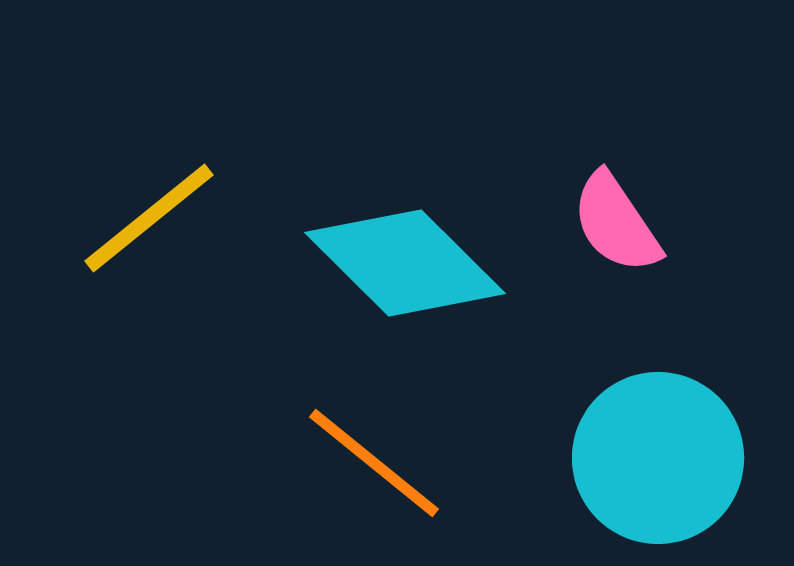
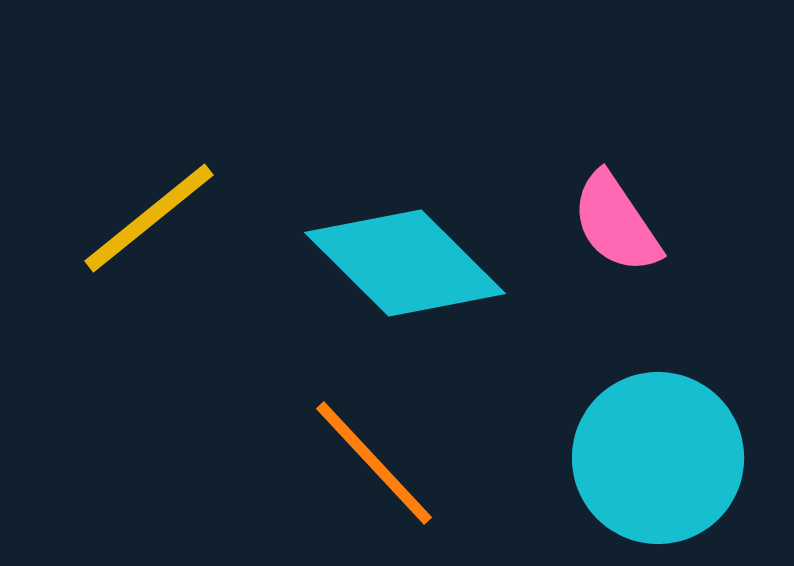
orange line: rotated 8 degrees clockwise
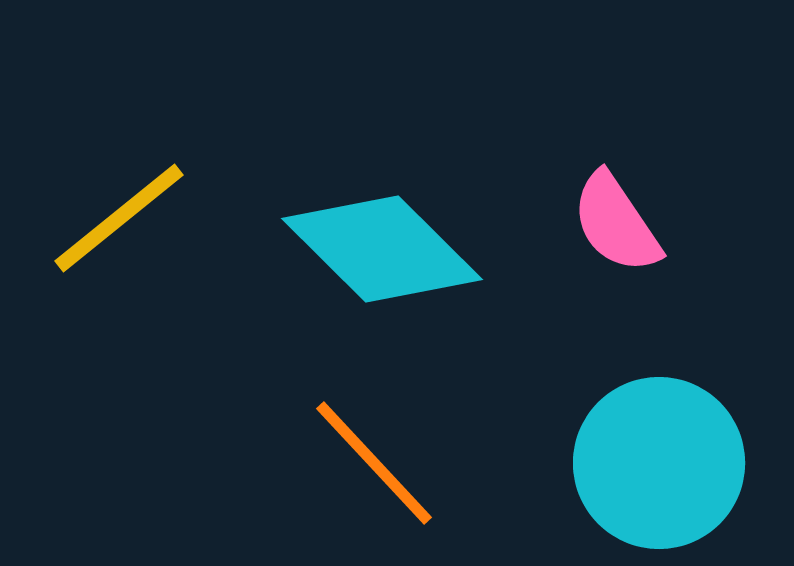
yellow line: moved 30 px left
cyan diamond: moved 23 px left, 14 px up
cyan circle: moved 1 px right, 5 px down
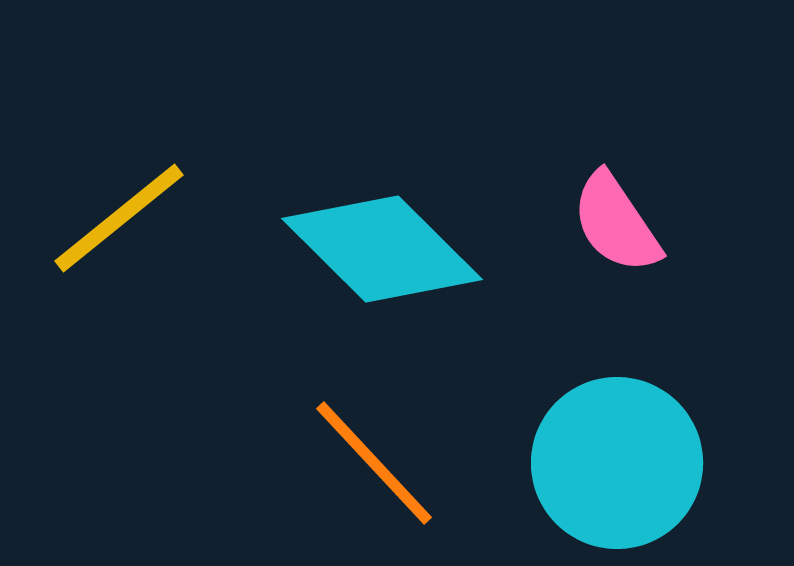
cyan circle: moved 42 px left
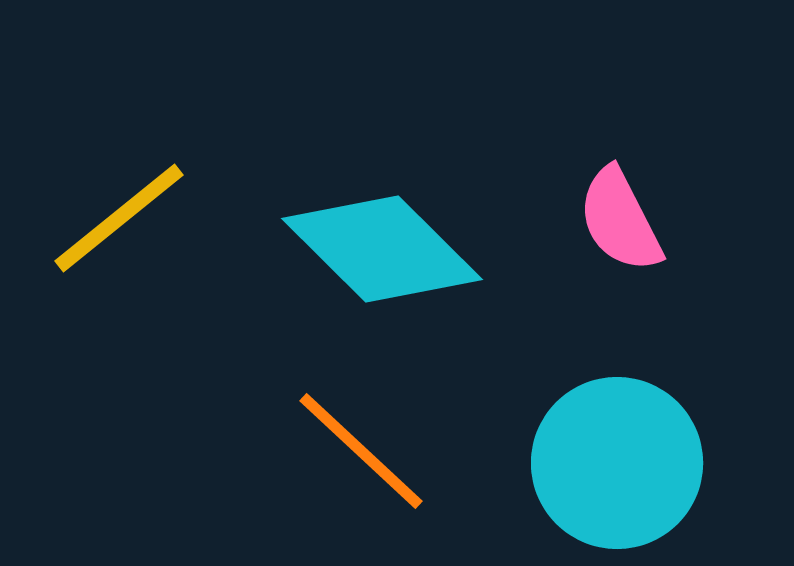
pink semicircle: moved 4 px right, 3 px up; rotated 7 degrees clockwise
orange line: moved 13 px left, 12 px up; rotated 4 degrees counterclockwise
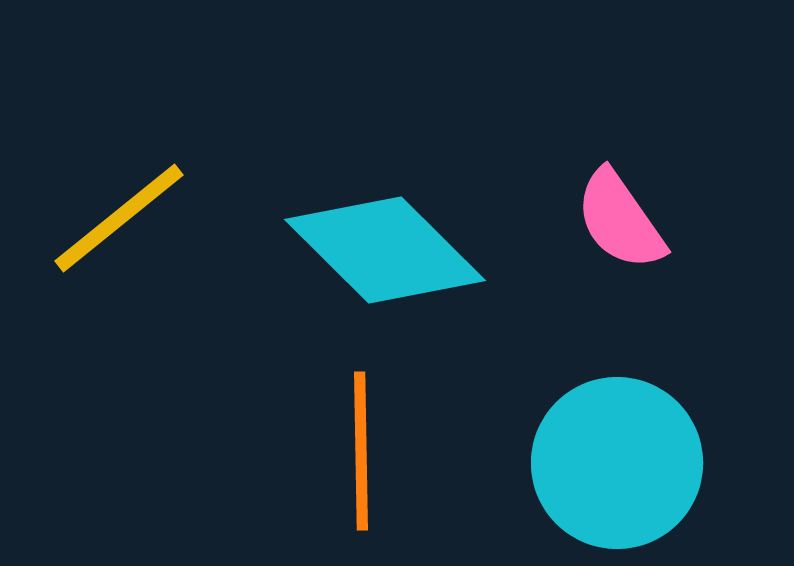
pink semicircle: rotated 8 degrees counterclockwise
cyan diamond: moved 3 px right, 1 px down
orange line: rotated 46 degrees clockwise
